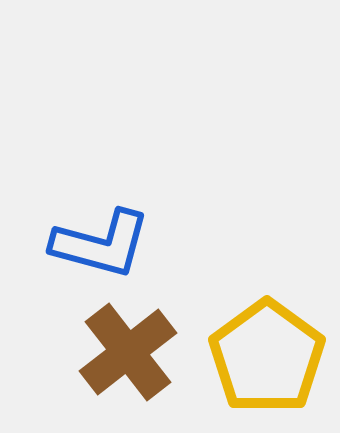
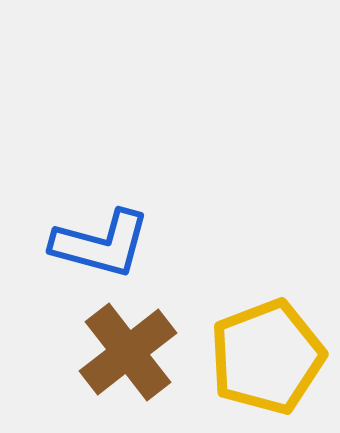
yellow pentagon: rotated 15 degrees clockwise
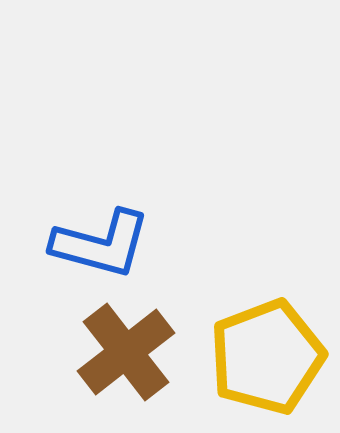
brown cross: moved 2 px left
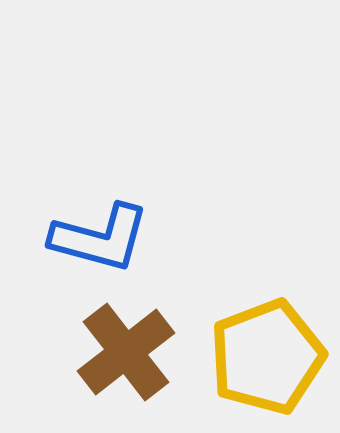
blue L-shape: moved 1 px left, 6 px up
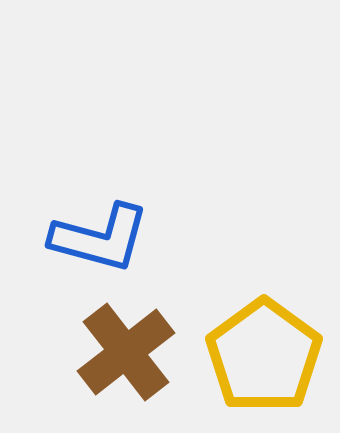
yellow pentagon: moved 3 px left, 1 px up; rotated 15 degrees counterclockwise
